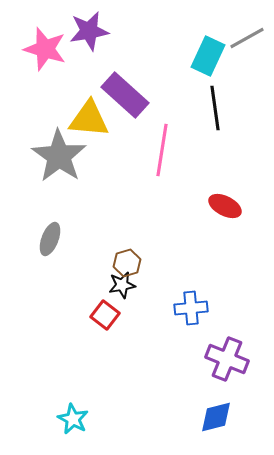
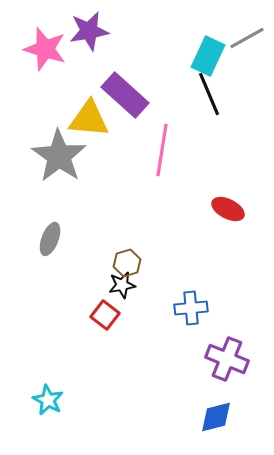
black line: moved 6 px left, 14 px up; rotated 15 degrees counterclockwise
red ellipse: moved 3 px right, 3 px down
cyan star: moved 25 px left, 19 px up
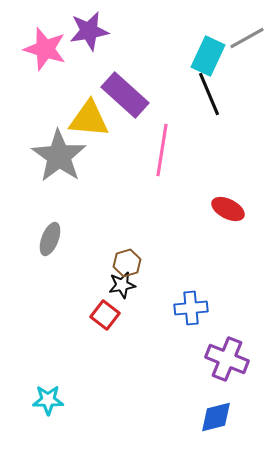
cyan star: rotated 28 degrees counterclockwise
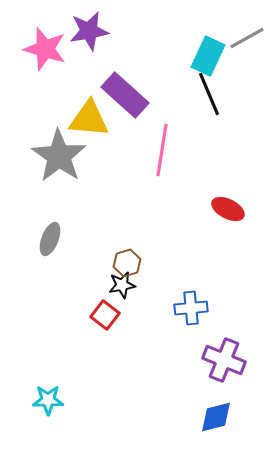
purple cross: moved 3 px left, 1 px down
